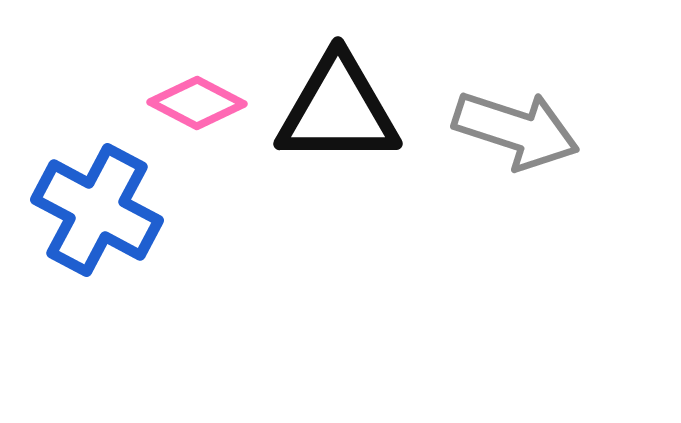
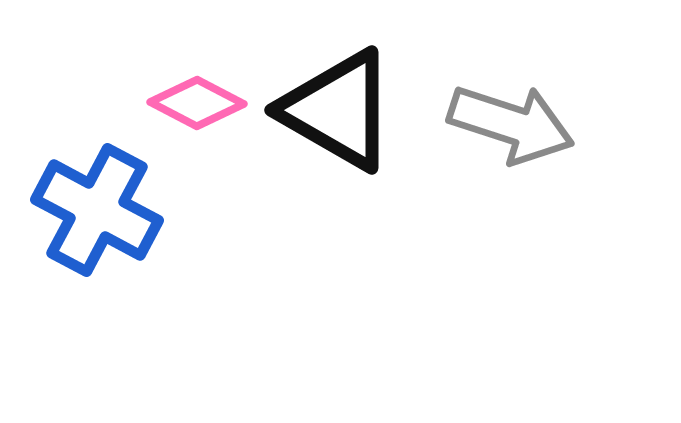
black triangle: rotated 30 degrees clockwise
gray arrow: moved 5 px left, 6 px up
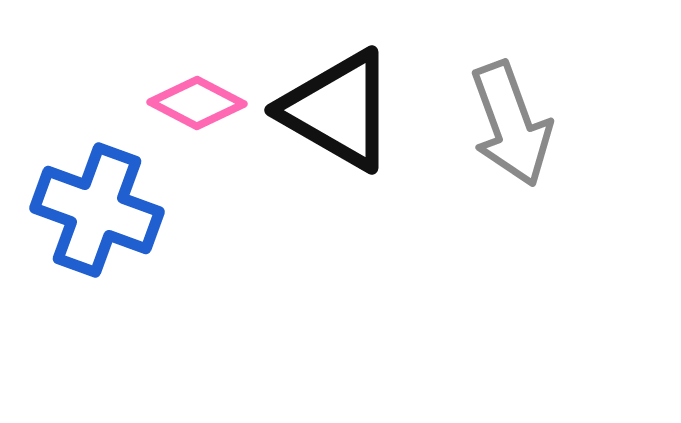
gray arrow: rotated 52 degrees clockwise
blue cross: rotated 8 degrees counterclockwise
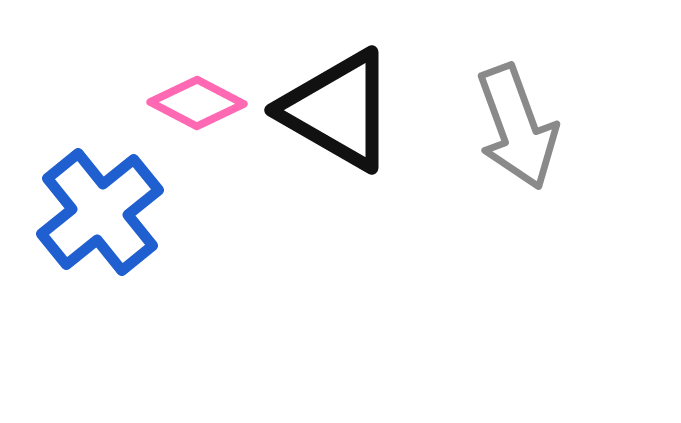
gray arrow: moved 6 px right, 3 px down
blue cross: moved 3 px right, 2 px down; rotated 31 degrees clockwise
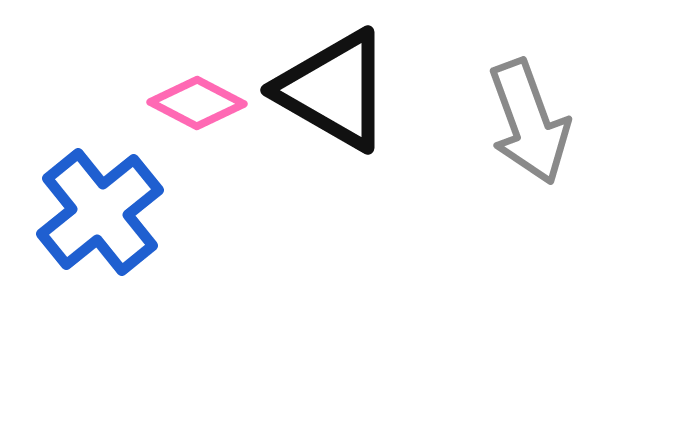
black triangle: moved 4 px left, 20 px up
gray arrow: moved 12 px right, 5 px up
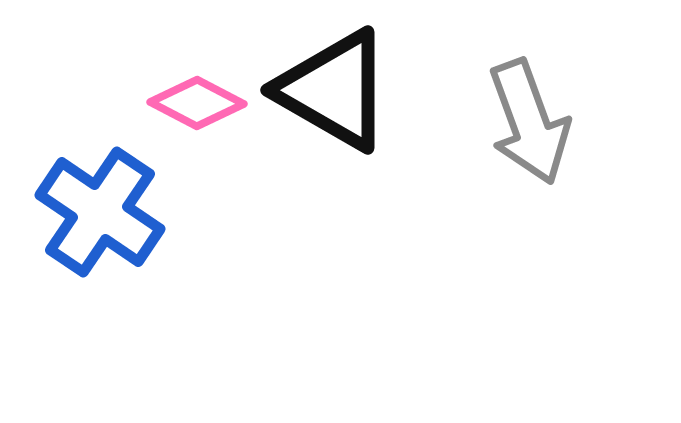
blue cross: rotated 17 degrees counterclockwise
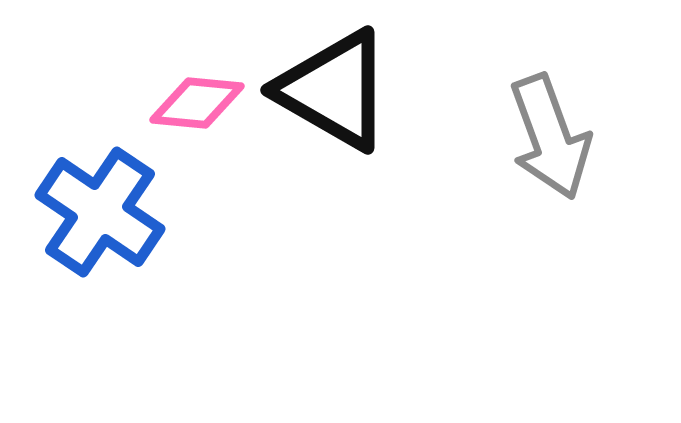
pink diamond: rotated 22 degrees counterclockwise
gray arrow: moved 21 px right, 15 px down
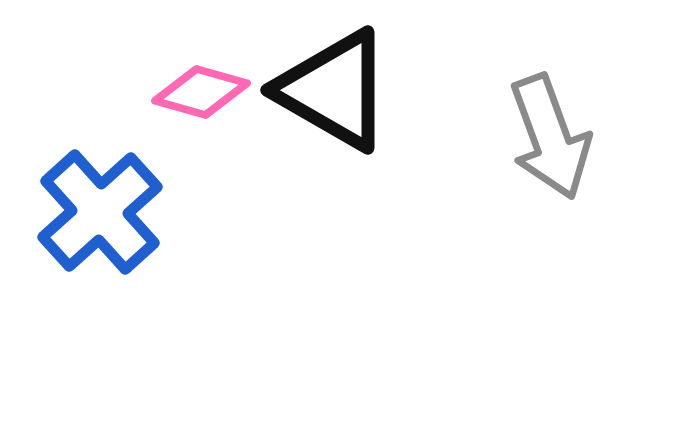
pink diamond: moved 4 px right, 11 px up; rotated 10 degrees clockwise
blue cross: rotated 14 degrees clockwise
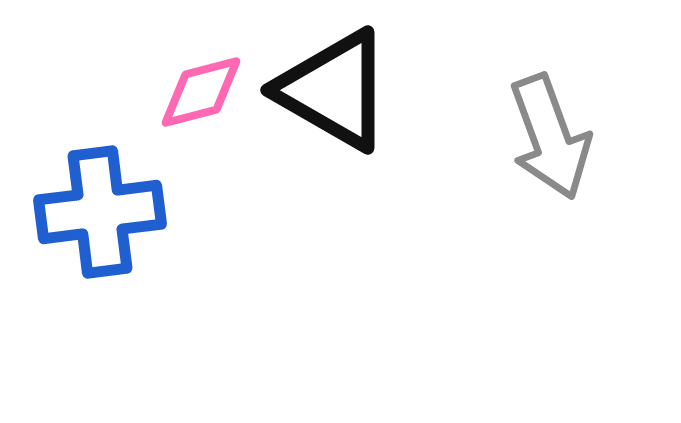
pink diamond: rotated 30 degrees counterclockwise
blue cross: rotated 35 degrees clockwise
